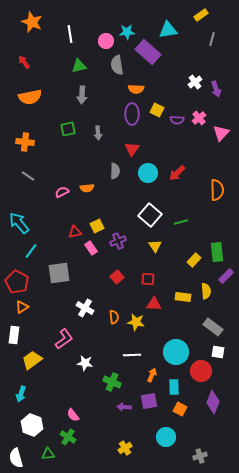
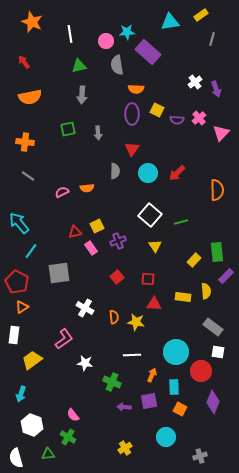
cyan triangle at (168, 30): moved 2 px right, 8 px up
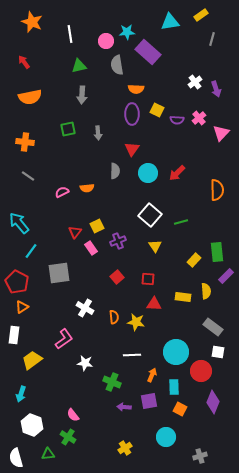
red triangle at (75, 232): rotated 40 degrees counterclockwise
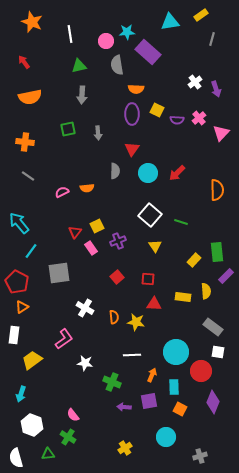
green line at (181, 222): rotated 32 degrees clockwise
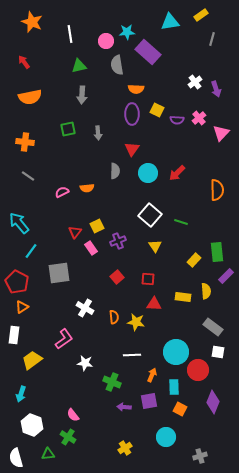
red circle at (201, 371): moved 3 px left, 1 px up
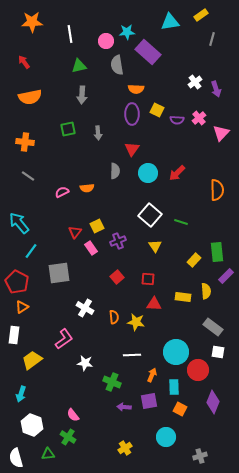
orange star at (32, 22): rotated 25 degrees counterclockwise
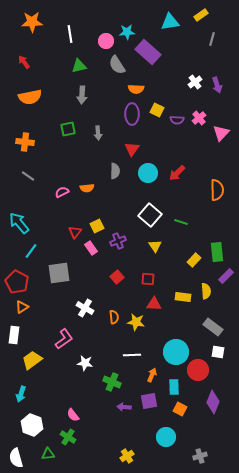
gray semicircle at (117, 65): rotated 24 degrees counterclockwise
purple arrow at (216, 89): moved 1 px right, 4 px up
yellow cross at (125, 448): moved 2 px right, 8 px down
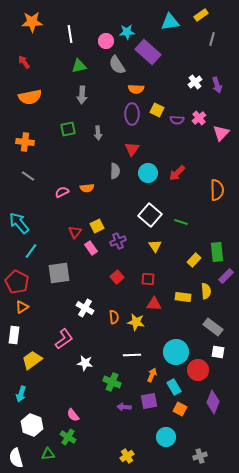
cyan rectangle at (174, 387): rotated 28 degrees counterclockwise
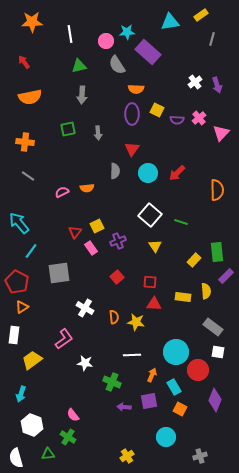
red square at (148, 279): moved 2 px right, 3 px down
purple diamond at (213, 402): moved 2 px right, 2 px up
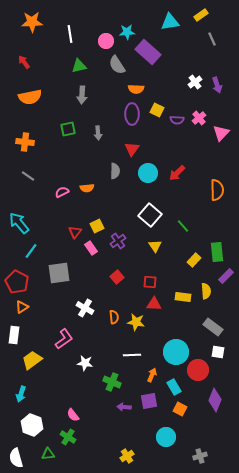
gray line at (212, 39): rotated 40 degrees counterclockwise
green line at (181, 222): moved 2 px right, 4 px down; rotated 32 degrees clockwise
purple cross at (118, 241): rotated 14 degrees counterclockwise
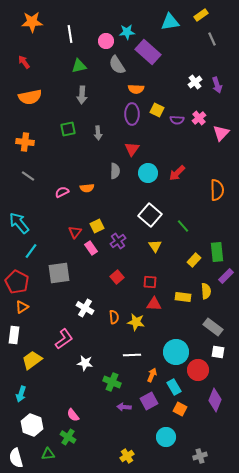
purple square at (149, 401): rotated 18 degrees counterclockwise
